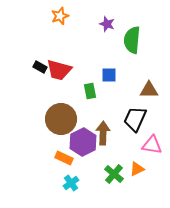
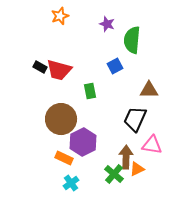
blue square: moved 6 px right, 9 px up; rotated 28 degrees counterclockwise
brown arrow: moved 23 px right, 24 px down
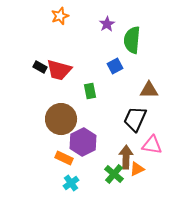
purple star: rotated 21 degrees clockwise
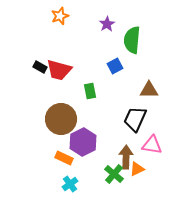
cyan cross: moved 1 px left, 1 px down
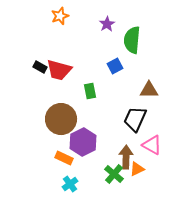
pink triangle: rotated 20 degrees clockwise
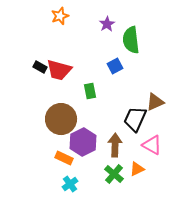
green semicircle: moved 1 px left; rotated 12 degrees counterclockwise
brown triangle: moved 6 px right, 12 px down; rotated 24 degrees counterclockwise
brown arrow: moved 11 px left, 12 px up
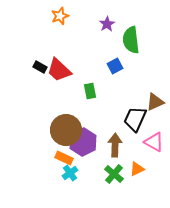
red trapezoid: rotated 28 degrees clockwise
brown circle: moved 5 px right, 11 px down
pink triangle: moved 2 px right, 3 px up
cyan cross: moved 11 px up
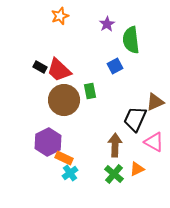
brown circle: moved 2 px left, 30 px up
purple hexagon: moved 35 px left
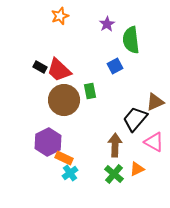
black trapezoid: rotated 16 degrees clockwise
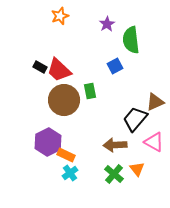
brown arrow: rotated 95 degrees counterclockwise
orange rectangle: moved 2 px right, 3 px up
orange triangle: rotated 42 degrees counterclockwise
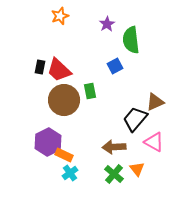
black rectangle: rotated 72 degrees clockwise
brown arrow: moved 1 px left, 2 px down
orange rectangle: moved 2 px left
